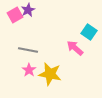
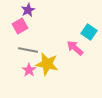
pink square: moved 5 px right, 11 px down
yellow star: moved 3 px left, 10 px up
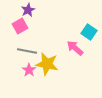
gray line: moved 1 px left, 1 px down
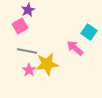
yellow star: rotated 20 degrees counterclockwise
